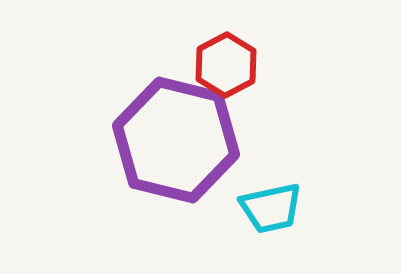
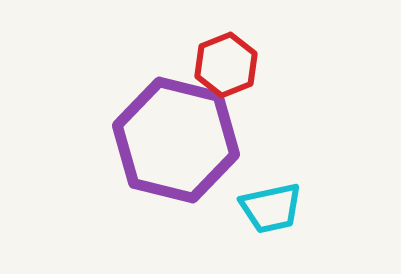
red hexagon: rotated 6 degrees clockwise
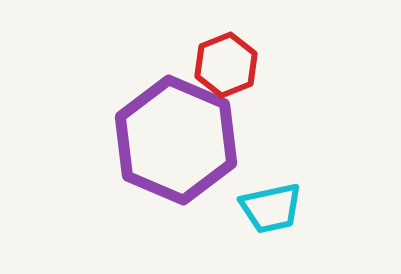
purple hexagon: rotated 9 degrees clockwise
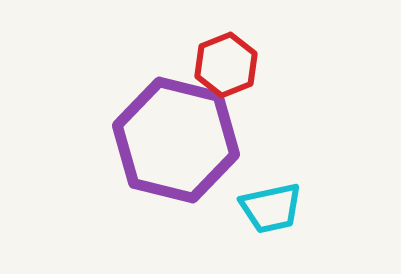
purple hexagon: rotated 9 degrees counterclockwise
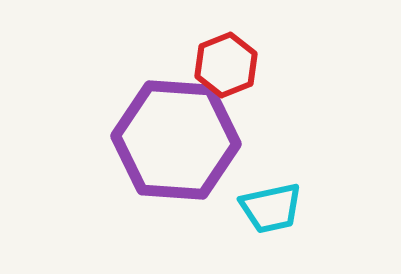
purple hexagon: rotated 10 degrees counterclockwise
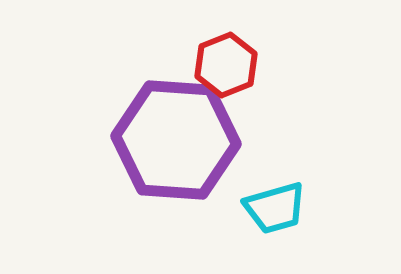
cyan trapezoid: moved 4 px right; rotated 4 degrees counterclockwise
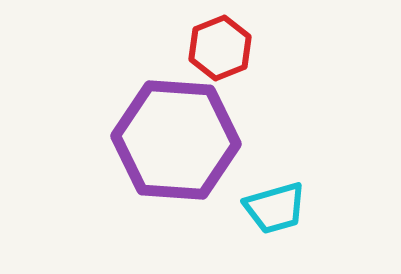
red hexagon: moved 6 px left, 17 px up
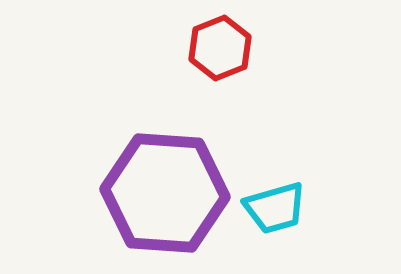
purple hexagon: moved 11 px left, 53 px down
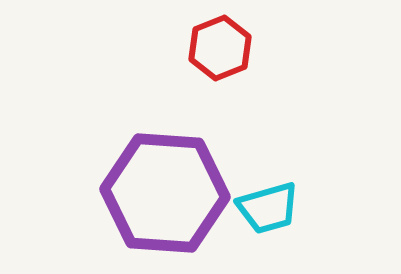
cyan trapezoid: moved 7 px left
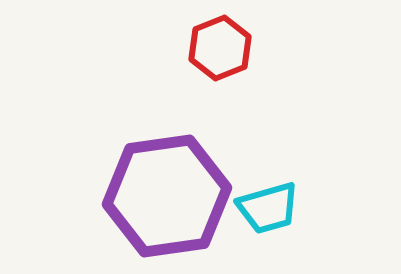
purple hexagon: moved 2 px right, 3 px down; rotated 12 degrees counterclockwise
